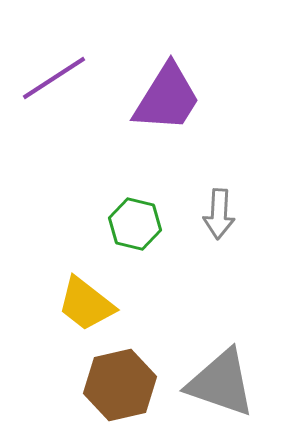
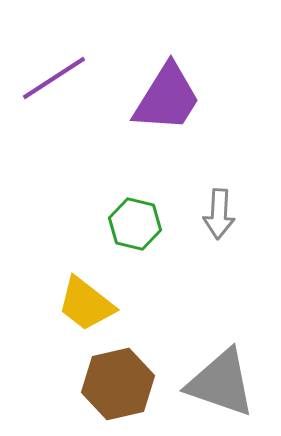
brown hexagon: moved 2 px left, 1 px up
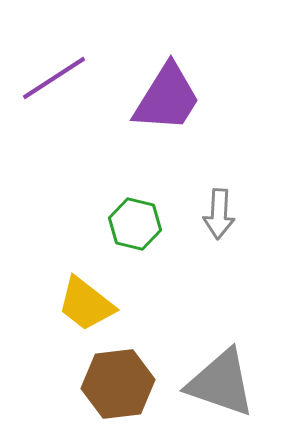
brown hexagon: rotated 6 degrees clockwise
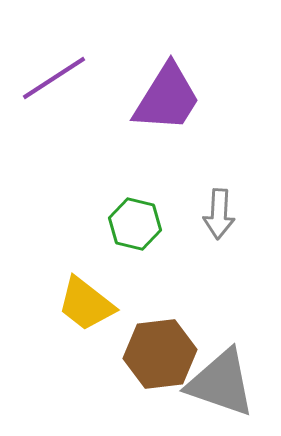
brown hexagon: moved 42 px right, 30 px up
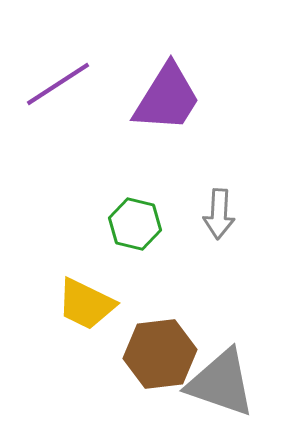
purple line: moved 4 px right, 6 px down
yellow trapezoid: rotated 12 degrees counterclockwise
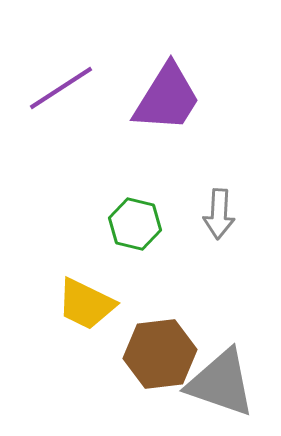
purple line: moved 3 px right, 4 px down
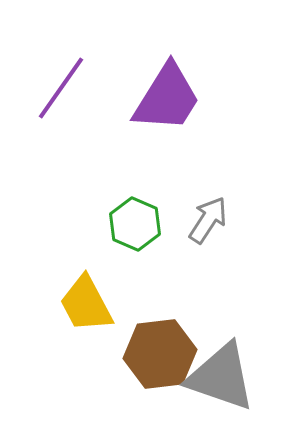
purple line: rotated 22 degrees counterclockwise
gray arrow: moved 11 px left, 6 px down; rotated 150 degrees counterclockwise
green hexagon: rotated 9 degrees clockwise
yellow trapezoid: rotated 36 degrees clockwise
gray triangle: moved 6 px up
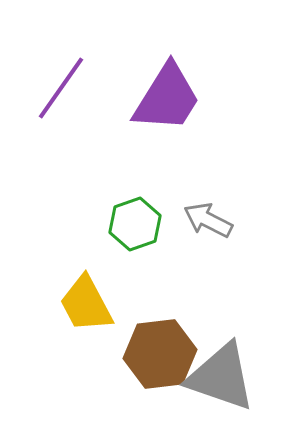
gray arrow: rotated 96 degrees counterclockwise
green hexagon: rotated 18 degrees clockwise
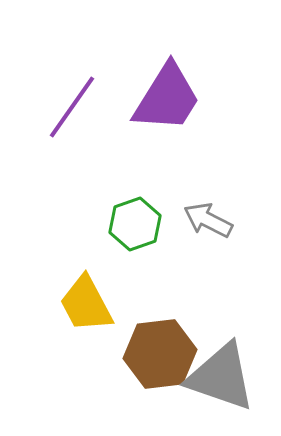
purple line: moved 11 px right, 19 px down
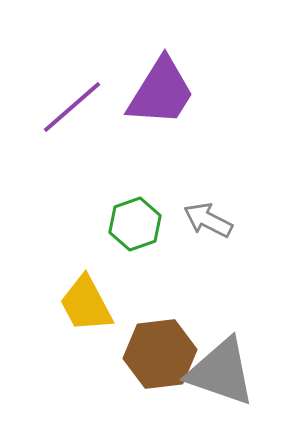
purple trapezoid: moved 6 px left, 6 px up
purple line: rotated 14 degrees clockwise
gray triangle: moved 5 px up
